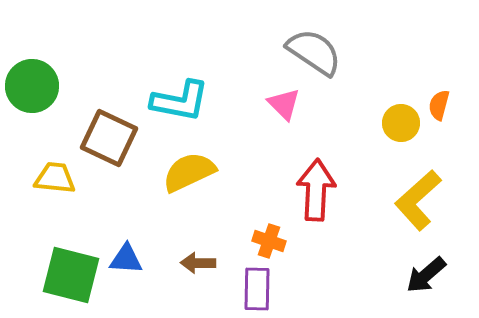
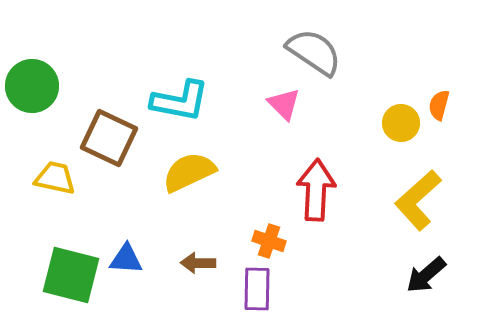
yellow trapezoid: rotated 6 degrees clockwise
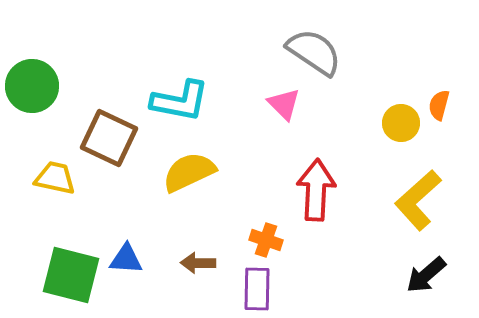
orange cross: moved 3 px left, 1 px up
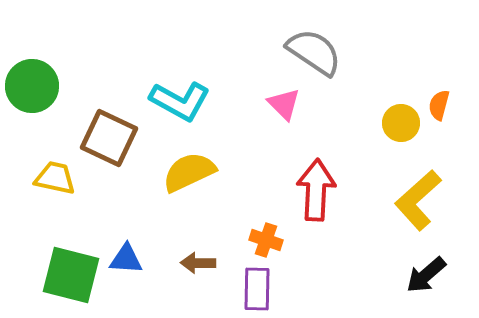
cyan L-shape: rotated 18 degrees clockwise
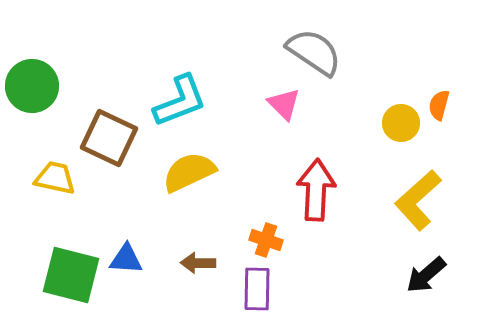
cyan L-shape: rotated 50 degrees counterclockwise
